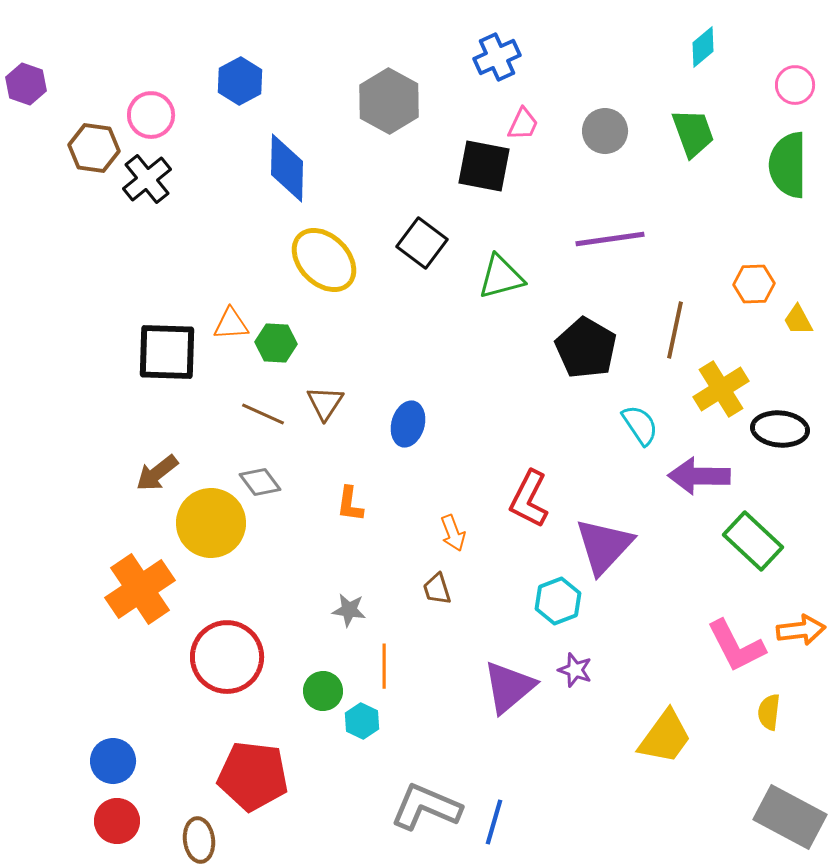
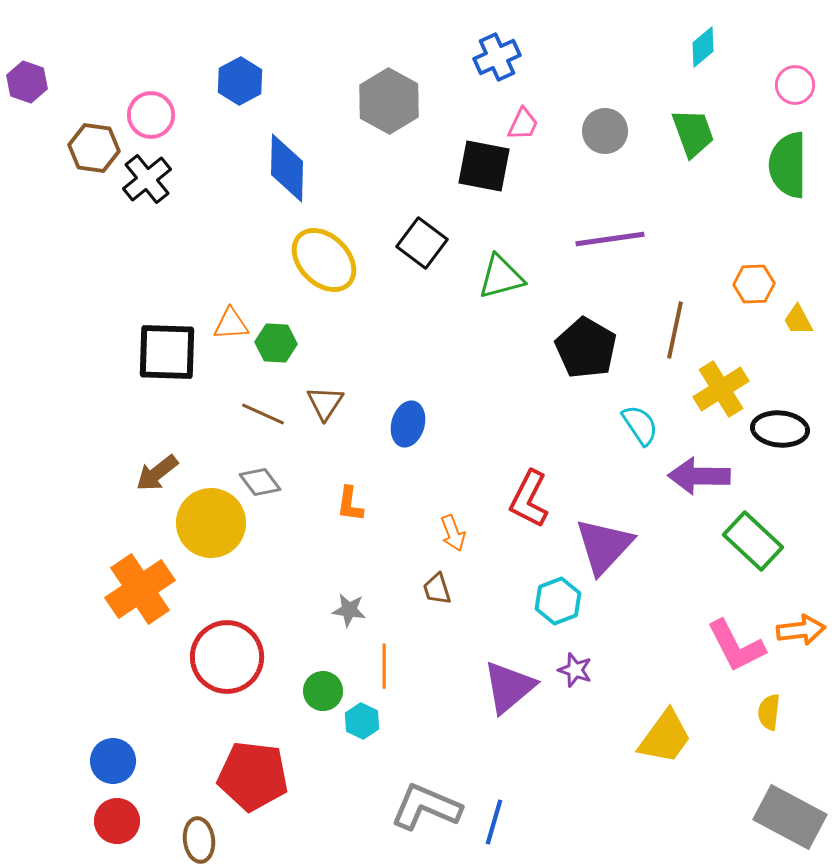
purple hexagon at (26, 84): moved 1 px right, 2 px up
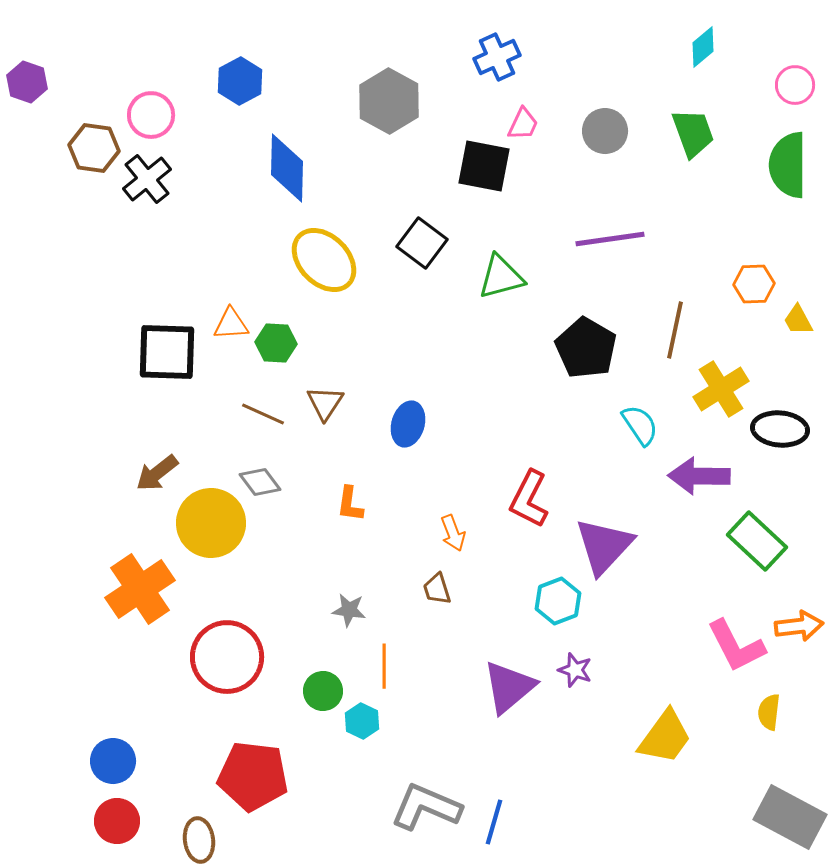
green rectangle at (753, 541): moved 4 px right
orange arrow at (801, 630): moved 2 px left, 4 px up
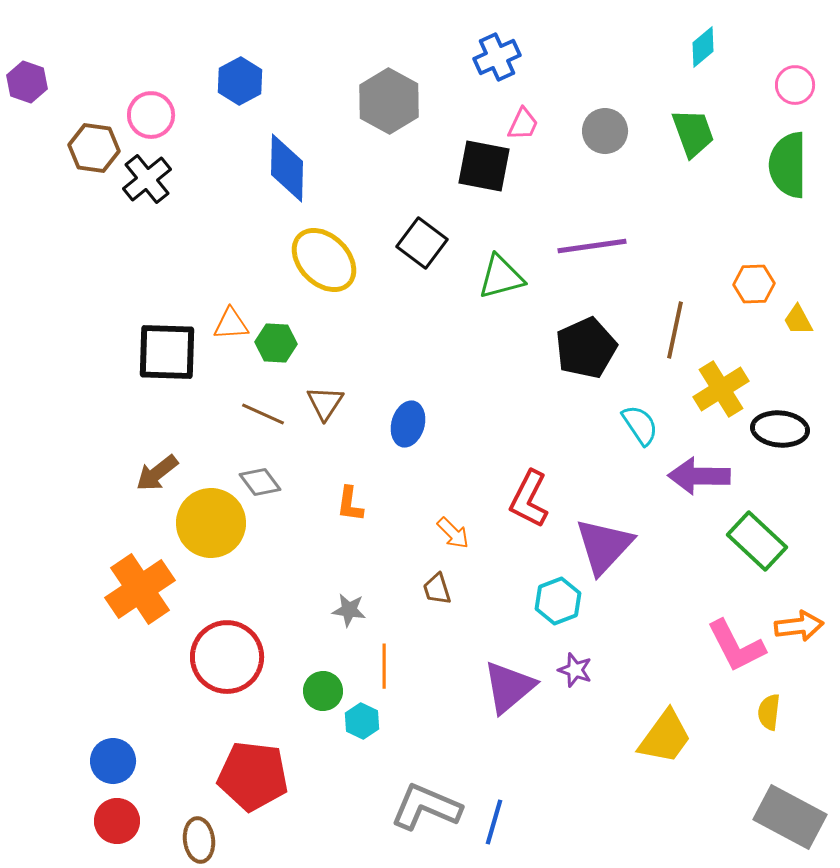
purple line at (610, 239): moved 18 px left, 7 px down
black pentagon at (586, 348): rotated 18 degrees clockwise
orange arrow at (453, 533): rotated 24 degrees counterclockwise
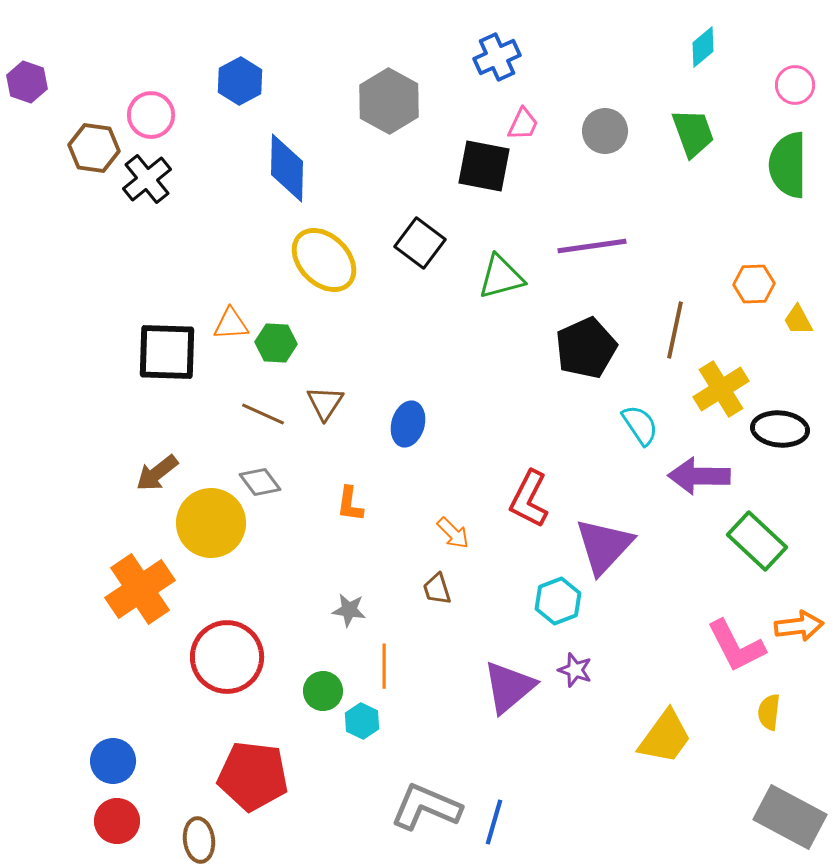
black square at (422, 243): moved 2 px left
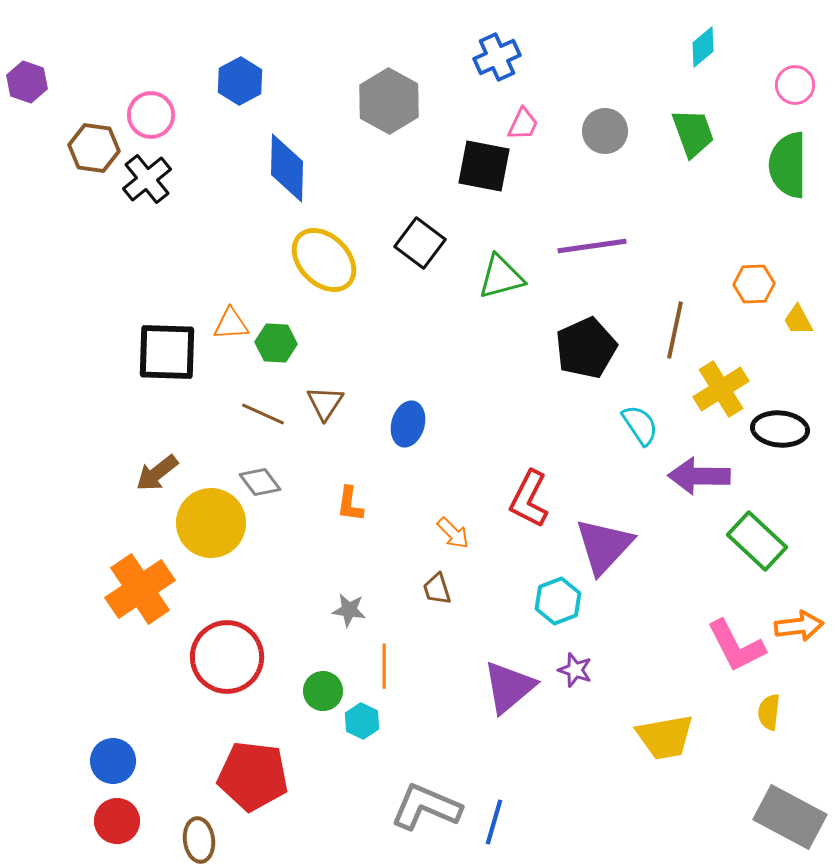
yellow trapezoid at (665, 737): rotated 44 degrees clockwise
